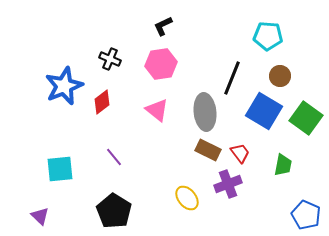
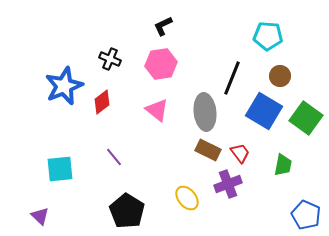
black pentagon: moved 13 px right
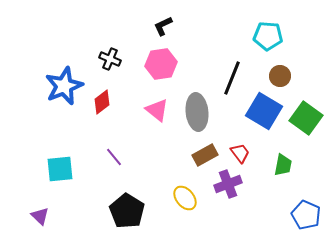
gray ellipse: moved 8 px left
brown rectangle: moved 3 px left, 5 px down; rotated 55 degrees counterclockwise
yellow ellipse: moved 2 px left
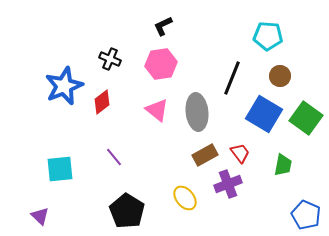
blue square: moved 3 px down
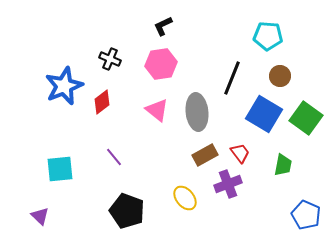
black pentagon: rotated 12 degrees counterclockwise
